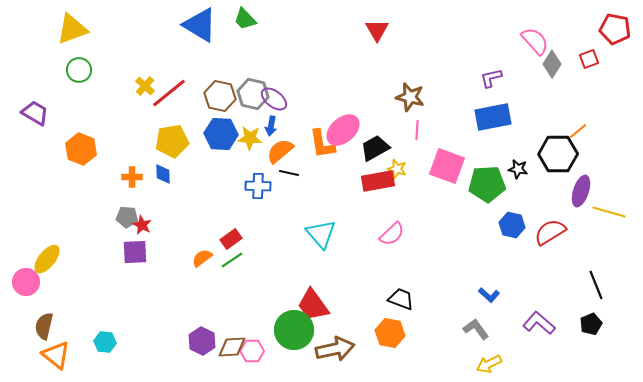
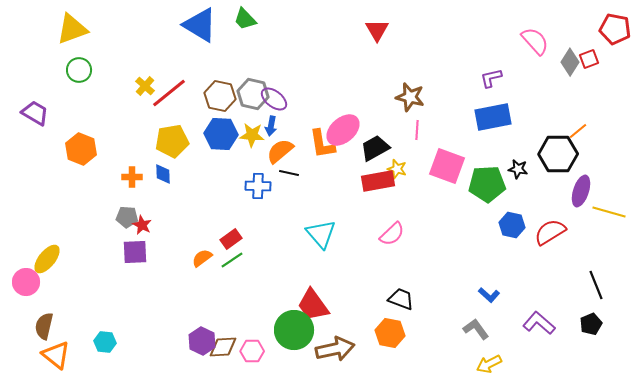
gray diamond at (552, 64): moved 18 px right, 2 px up
yellow star at (250, 138): moved 2 px right, 3 px up
brown diamond at (232, 347): moved 9 px left
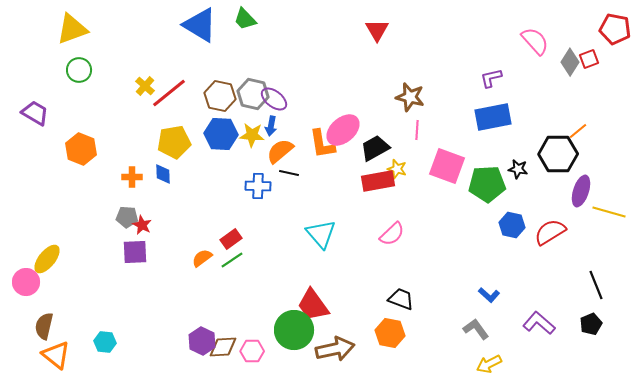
yellow pentagon at (172, 141): moved 2 px right, 1 px down
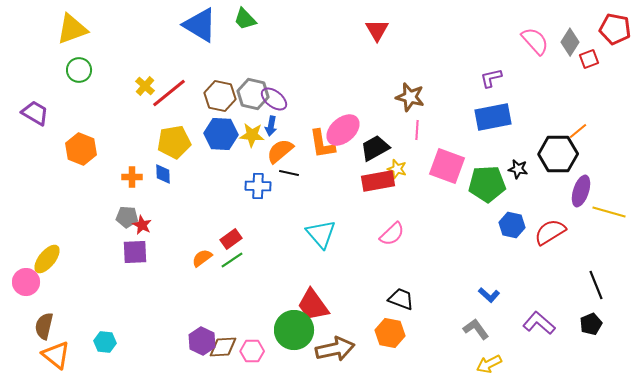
gray diamond at (570, 62): moved 20 px up
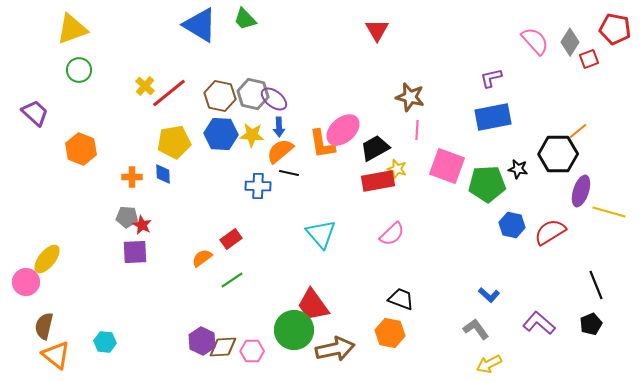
purple trapezoid at (35, 113): rotated 12 degrees clockwise
blue arrow at (271, 126): moved 8 px right, 1 px down; rotated 12 degrees counterclockwise
green line at (232, 260): moved 20 px down
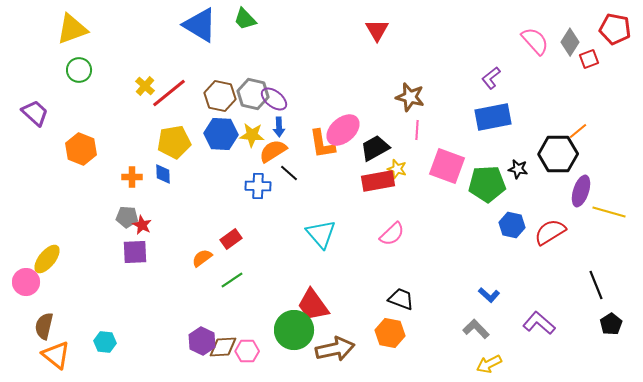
purple L-shape at (491, 78): rotated 25 degrees counterclockwise
orange semicircle at (280, 151): moved 7 px left; rotated 8 degrees clockwise
black line at (289, 173): rotated 30 degrees clockwise
black pentagon at (591, 324): moved 20 px right; rotated 10 degrees counterclockwise
gray L-shape at (476, 329): rotated 8 degrees counterclockwise
pink hexagon at (252, 351): moved 5 px left
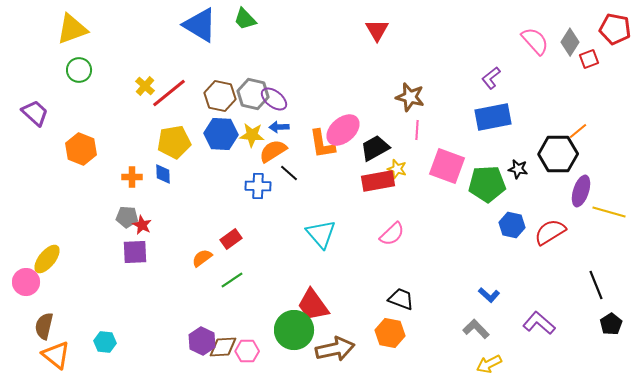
blue arrow at (279, 127): rotated 90 degrees clockwise
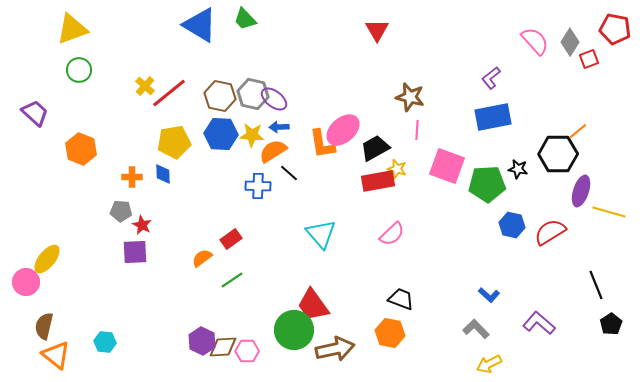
gray pentagon at (127, 217): moved 6 px left, 6 px up
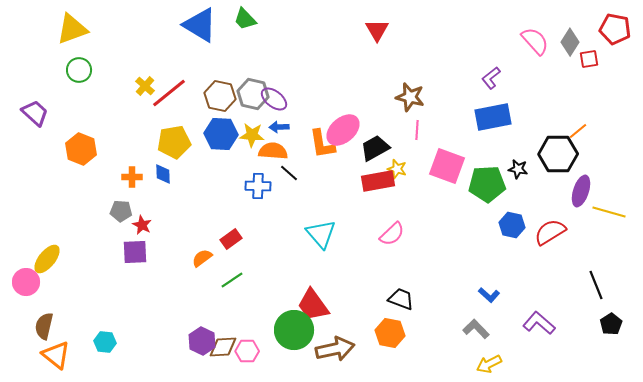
red square at (589, 59): rotated 12 degrees clockwise
orange semicircle at (273, 151): rotated 36 degrees clockwise
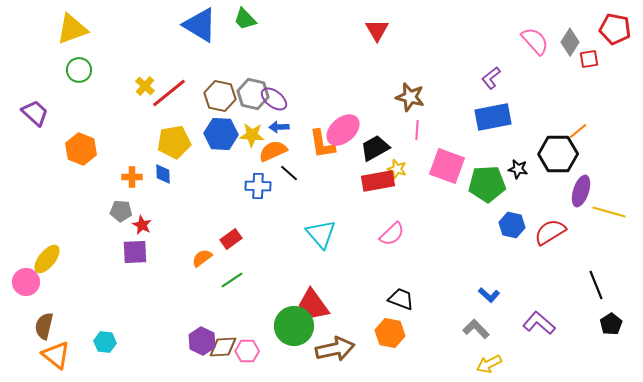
orange semicircle at (273, 151): rotated 28 degrees counterclockwise
green circle at (294, 330): moved 4 px up
